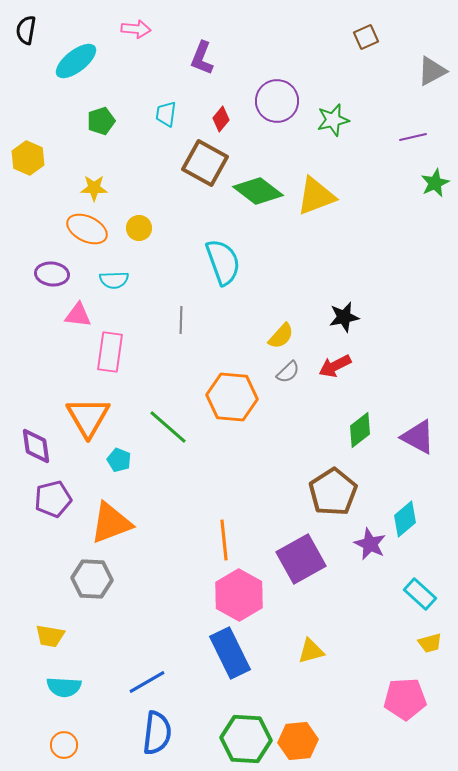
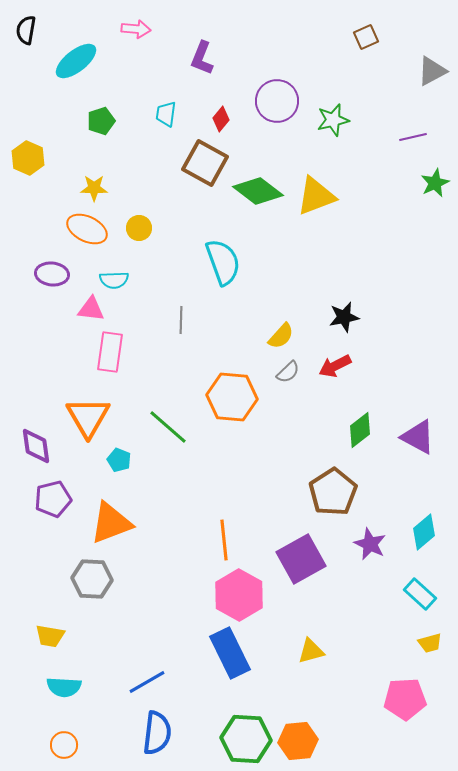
pink triangle at (78, 315): moved 13 px right, 6 px up
cyan diamond at (405, 519): moved 19 px right, 13 px down
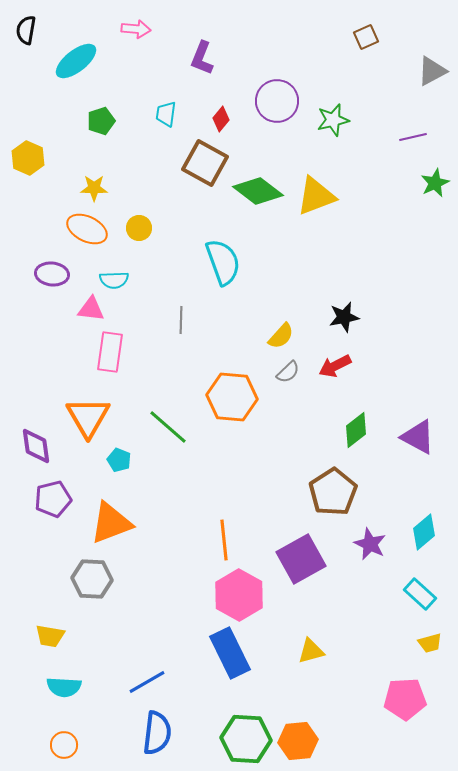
green diamond at (360, 430): moved 4 px left
